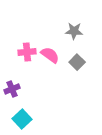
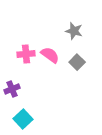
gray star: rotated 12 degrees clockwise
pink cross: moved 1 px left, 2 px down
cyan square: moved 1 px right
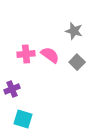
cyan square: rotated 30 degrees counterclockwise
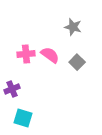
gray star: moved 1 px left, 4 px up
cyan square: moved 1 px up
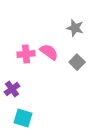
gray star: moved 2 px right, 1 px down
pink semicircle: moved 1 px left, 3 px up
purple cross: rotated 14 degrees counterclockwise
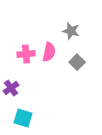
gray star: moved 4 px left, 3 px down
pink semicircle: rotated 66 degrees clockwise
purple cross: moved 1 px left, 1 px up
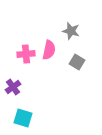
pink semicircle: moved 2 px up
gray square: rotated 14 degrees counterclockwise
purple cross: moved 2 px right, 1 px up
